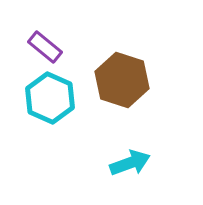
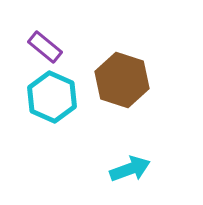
cyan hexagon: moved 2 px right, 1 px up
cyan arrow: moved 6 px down
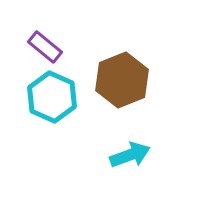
brown hexagon: rotated 20 degrees clockwise
cyan arrow: moved 14 px up
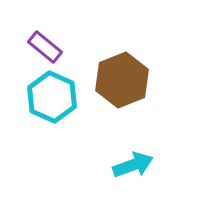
cyan arrow: moved 3 px right, 10 px down
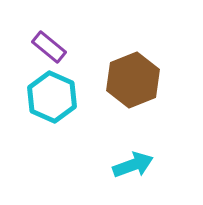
purple rectangle: moved 4 px right
brown hexagon: moved 11 px right
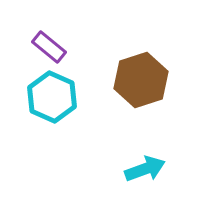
brown hexagon: moved 8 px right; rotated 4 degrees clockwise
cyan arrow: moved 12 px right, 4 px down
